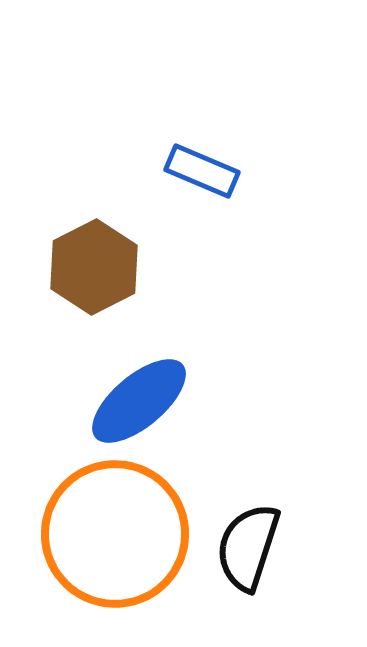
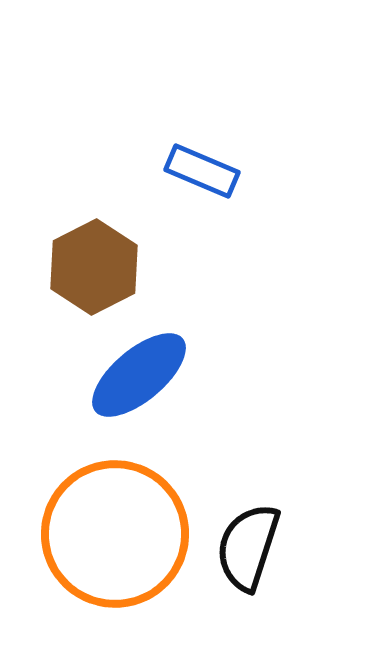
blue ellipse: moved 26 px up
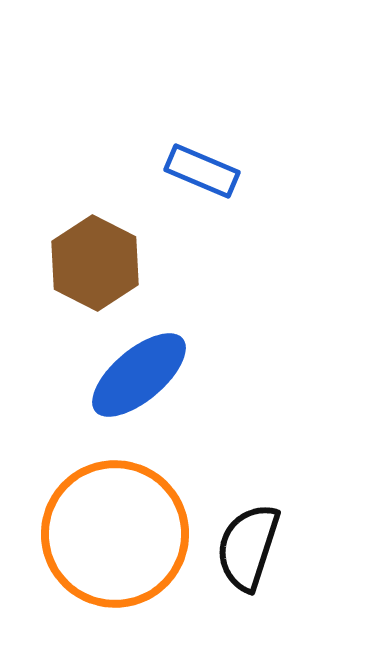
brown hexagon: moved 1 px right, 4 px up; rotated 6 degrees counterclockwise
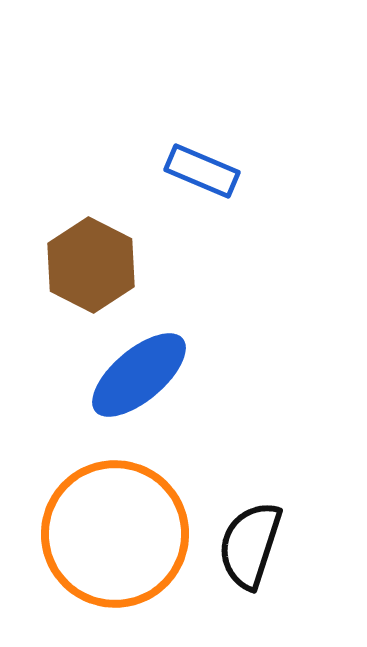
brown hexagon: moved 4 px left, 2 px down
black semicircle: moved 2 px right, 2 px up
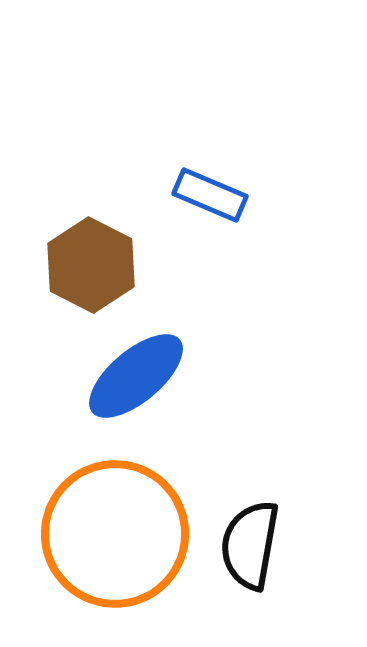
blue rectangle: moved 8 px right, 24 px down
blue ellipse: moved 3 px left, 1 px down
black semicircle: rotated 8 degrees counterclockwise
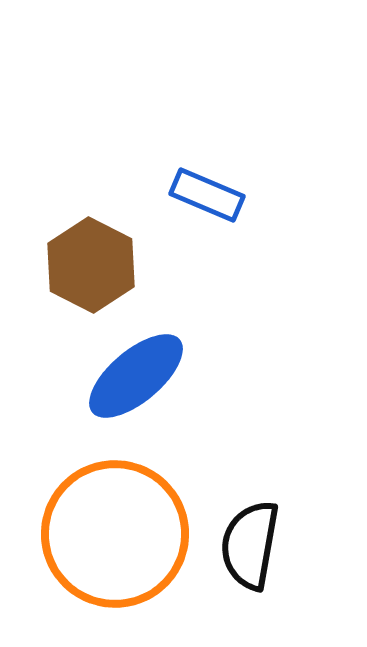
blue rectangle: moved 3 px left
